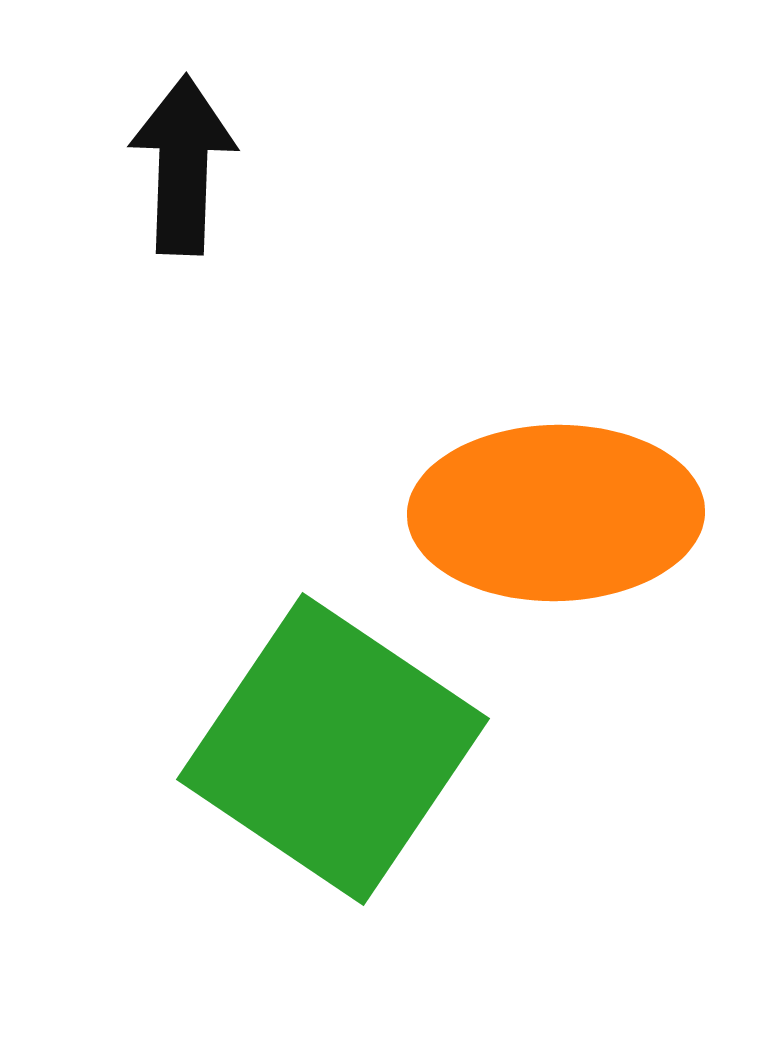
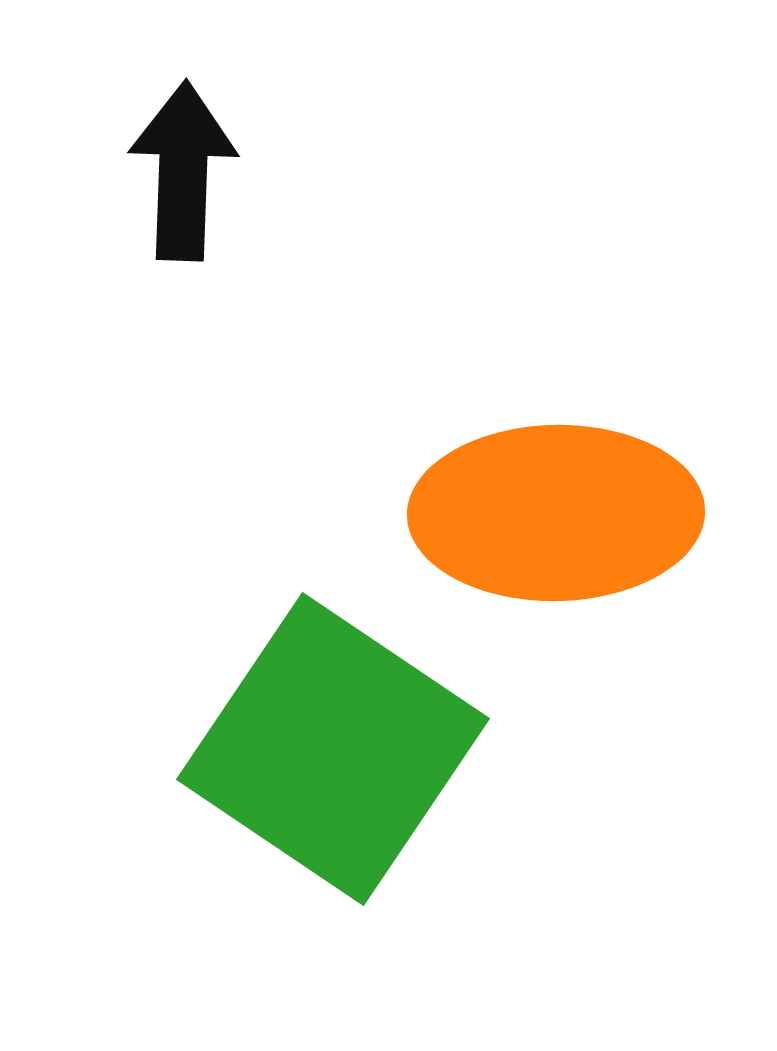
black arrow: moved 6 px down
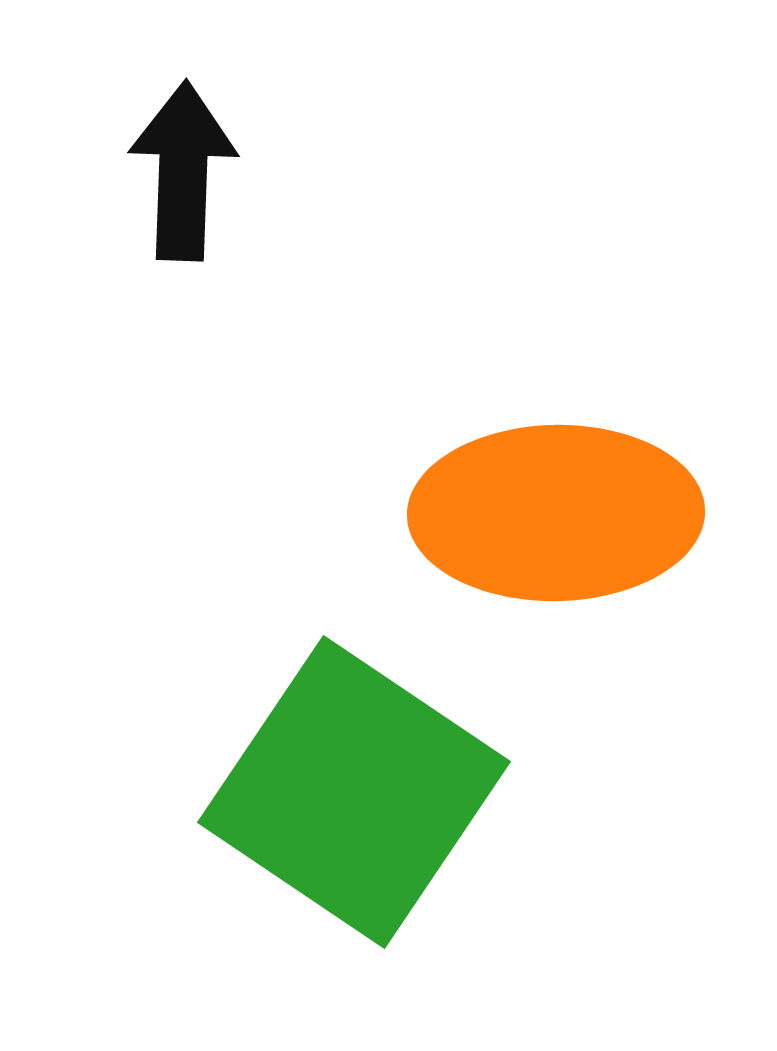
green square: moved 21 px right, 43 px down
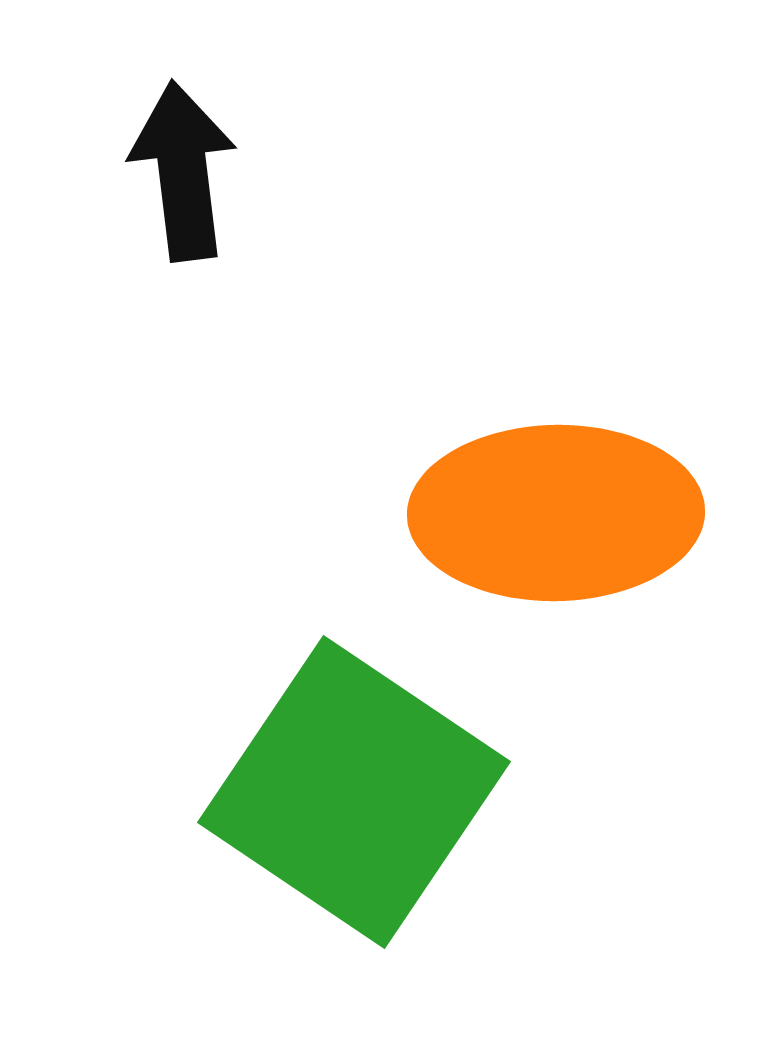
black arrow: rotated 9 degrees counterclockwise
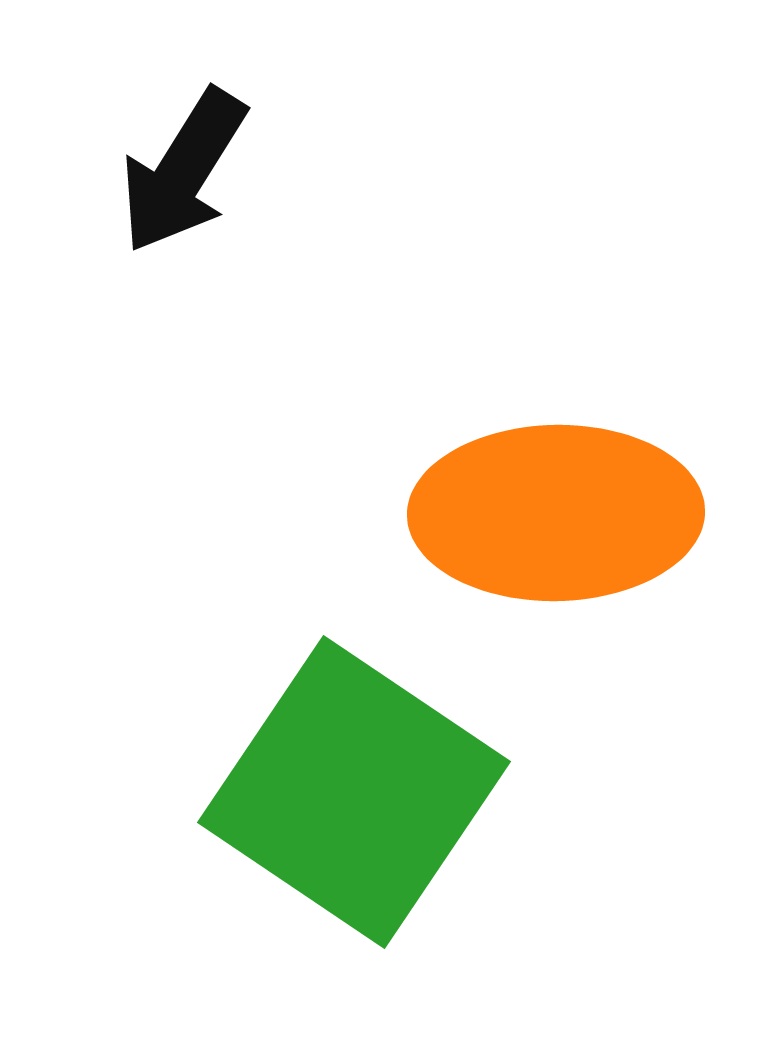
black arrow: rotated 141 degrees counterclockwise
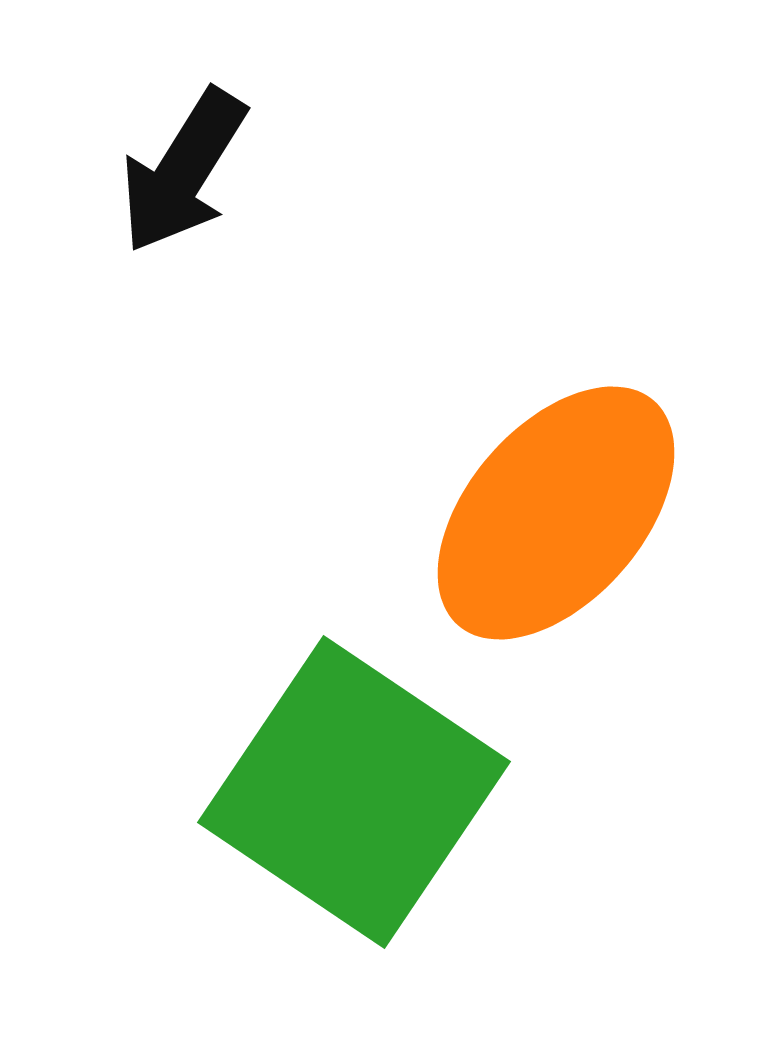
orange ellipse: rotated 48 degrees counterclockwise
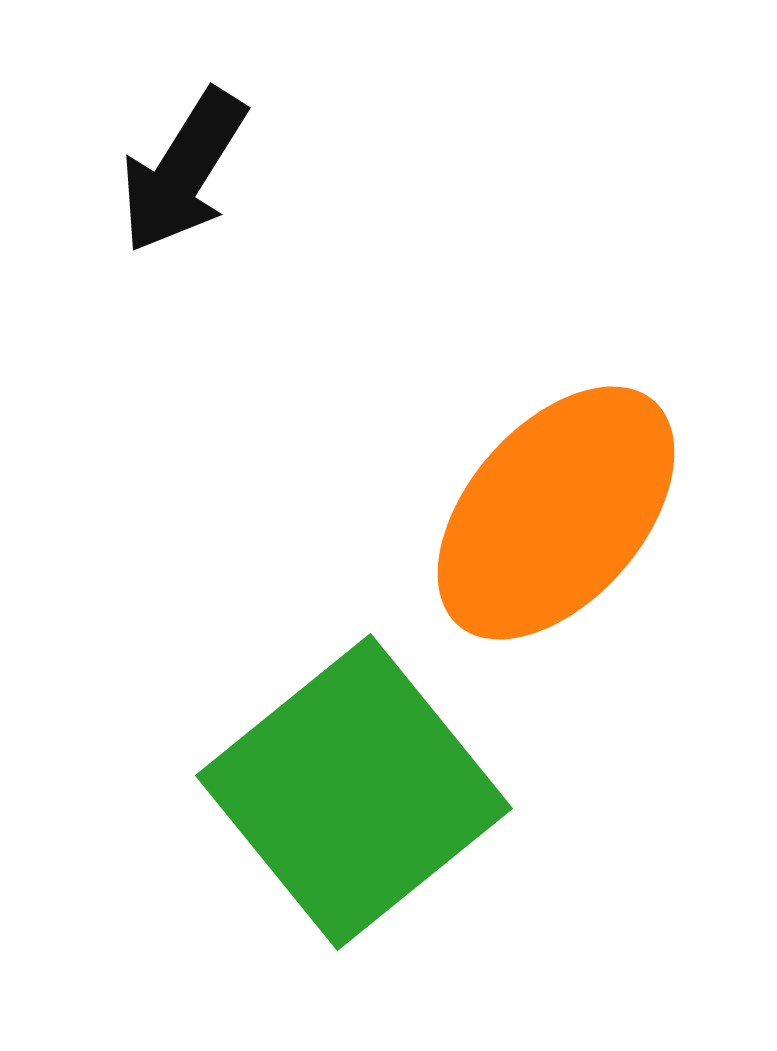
green square: rotated 17 degrees clockwise
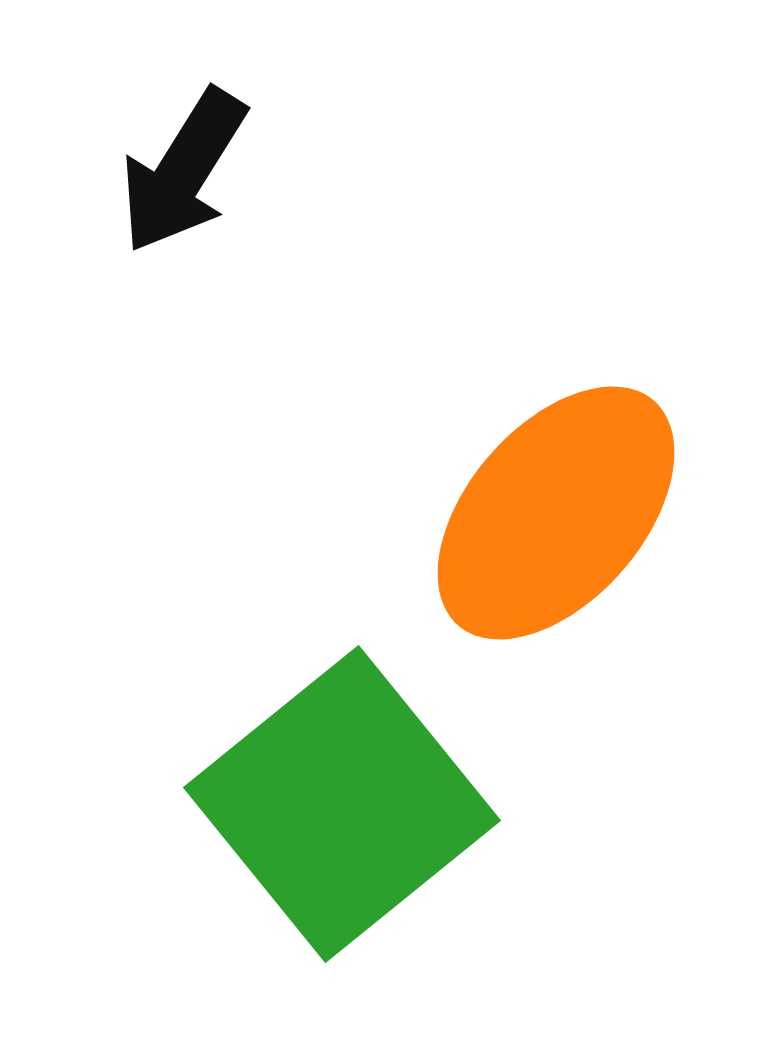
green square: moved 12 px left, 12 px down
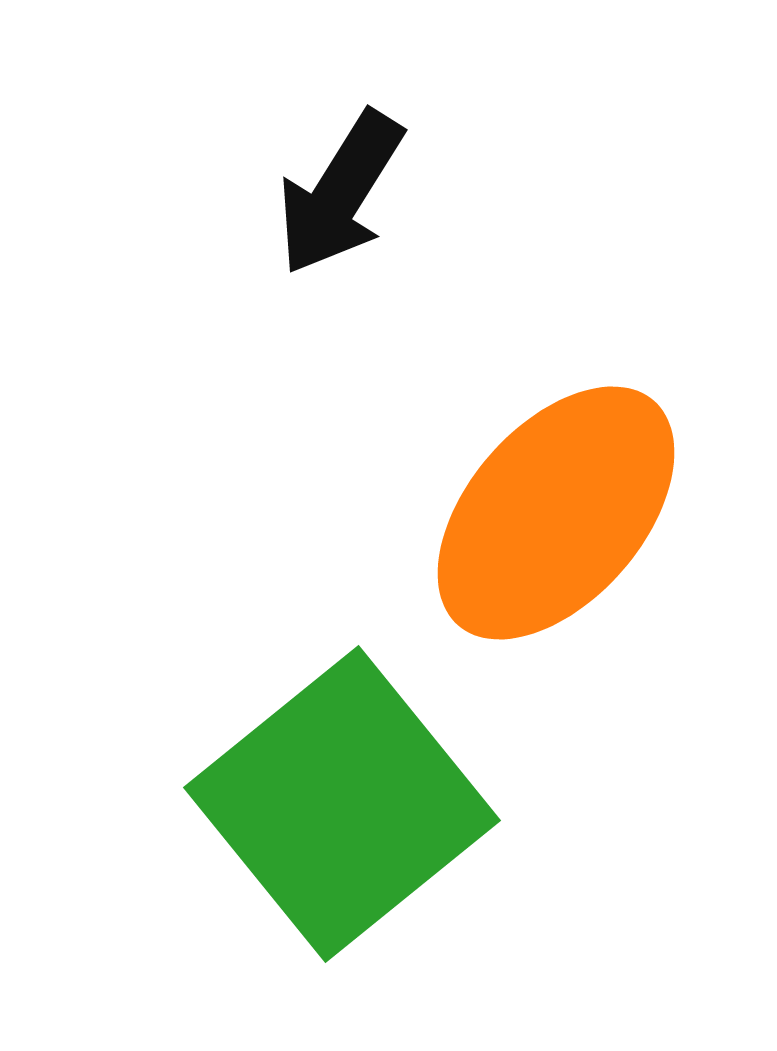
black arrow: moved 157 px right, 22 px down
